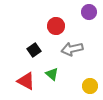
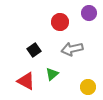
purple circle: moved 1 px down
red circle: moved 4 px right, 4 px up
green triangle: rotated 40 degrees clockwise
yellow circle: moved 2 px left, 1 px down
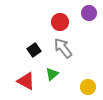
gray arrow: moved 9 px left, 1 px up; rotated 65 degrees clockwise
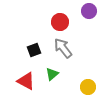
purple circle: moved 2 px up
black square: rotated 16 degrees clockwise
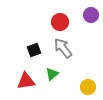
purple circle: moved 2 px right, 4 px down
red triangle: rotated 36 degrees counterclockwise
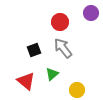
purple circle: moved 2 px up
red triangle: rotated 48 degrees clockwise
yellow circle: moved 11 px left, 3 px down
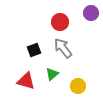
red triangle: rotated 24 degrees counterclockwise
yellow circle: moved 1 px right, 4 px up
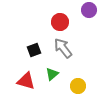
purple circle: moved 2 px left, 3 px up
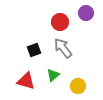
purple circle: moved 3 px left, 3 px down
green triangle: moved 1 px right, 1 px down
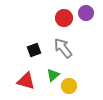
red circle: moved 4 px right, 4 px up
yellow circle: moved 9 px left
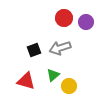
purple circle: moved 9 px down
gray arrow: moved 3 px left; rotated 70 degrees counterclockwise
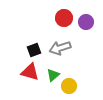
red triangle: moved 4 px right, 9 px up
